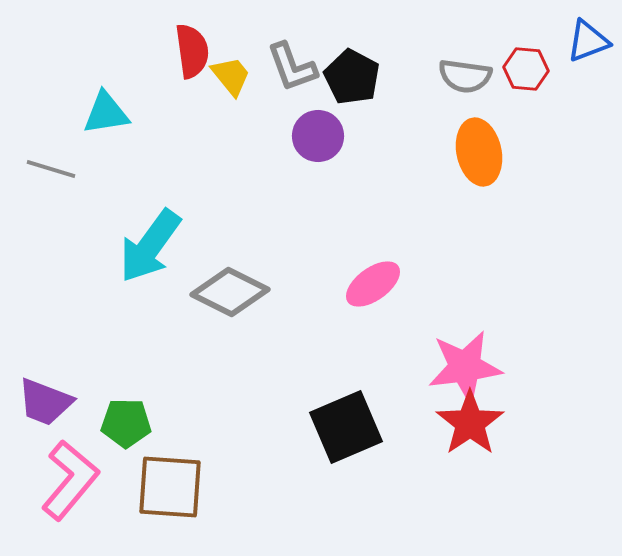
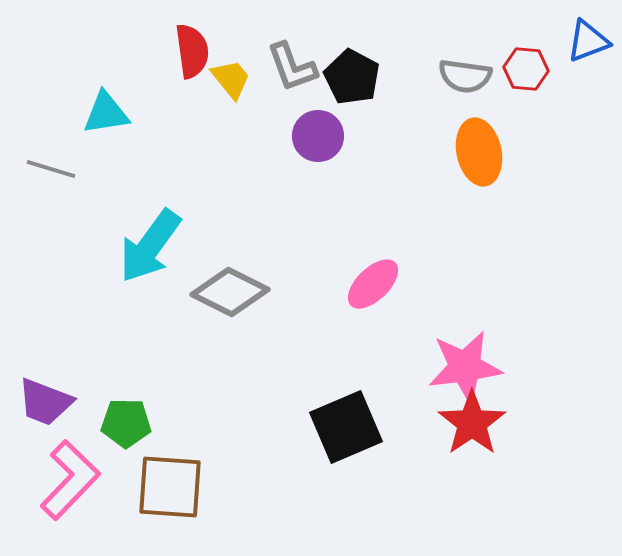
yellow trapezoid: moved 3 px down
pink ellipse: rotated 8 degrees counterclockwise
red star: moved 2 px right
pink L-shape: rotated 4 degrees clockwise
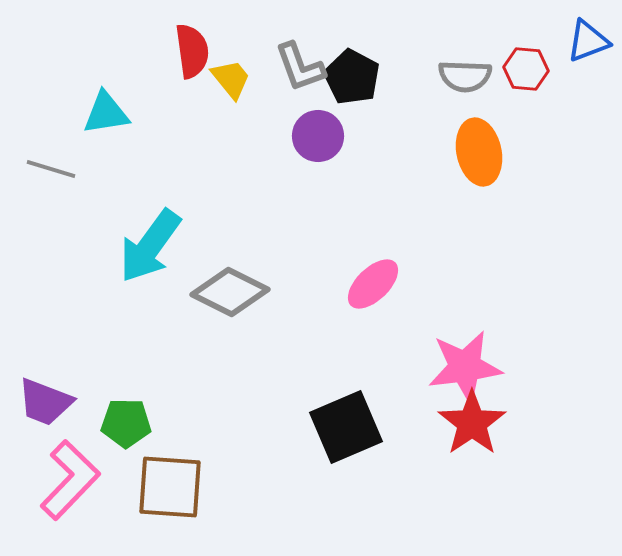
gray L-shape: moved 8 px right
gray semicircle: rotated 6 degrees counterclockwise
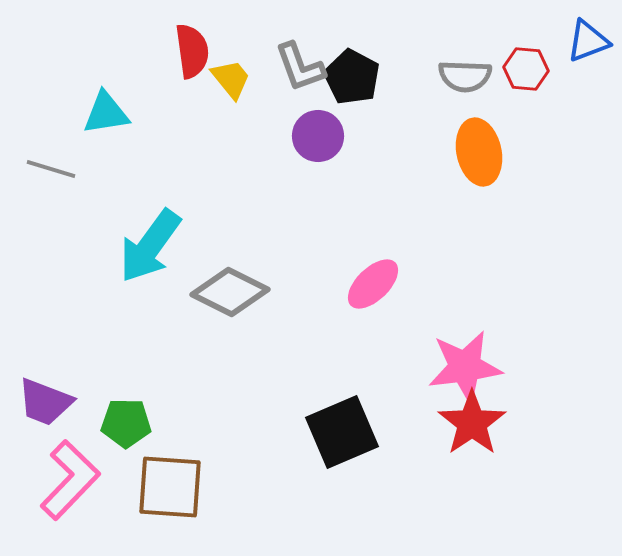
black square: moved 4 px left, 5 px down
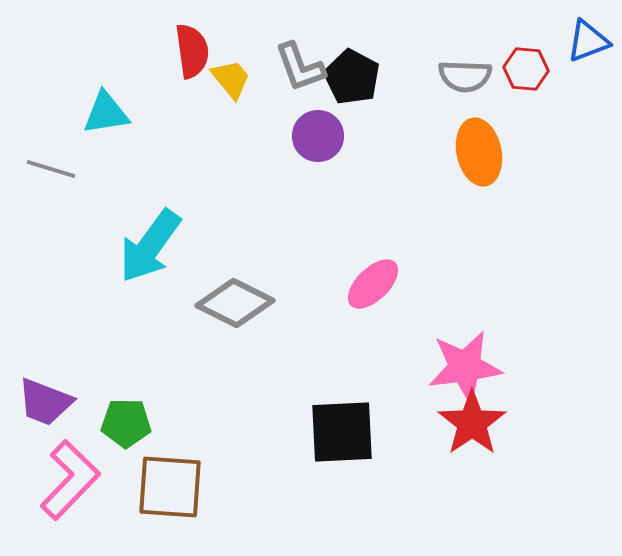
gray diamond: moved 5 px right, 11 px down
black square: rotated 20 degrees clockwise
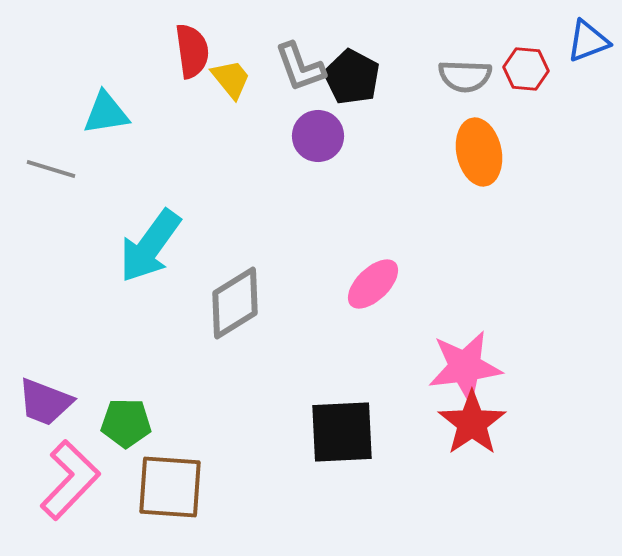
gray diamond: rotated 58 degrees counterclockwise
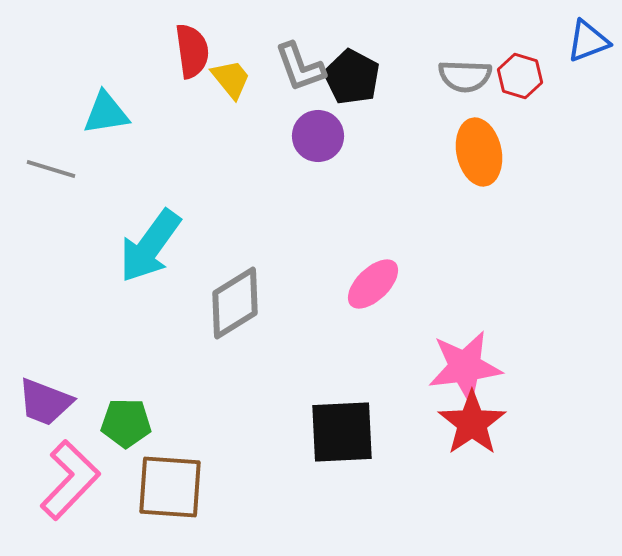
red hexagon: moved 6 px left, 7 px down; rotated 12 degrees clockwise
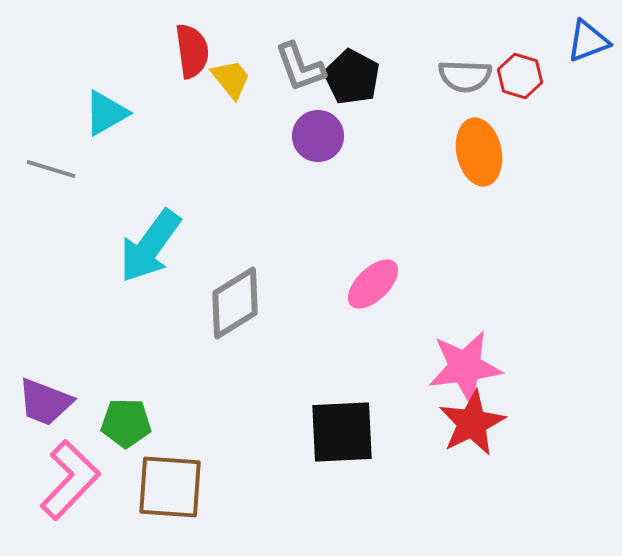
cyan triangle: rotated 21 degrees counterclockwise
red star: rotated 8 degrees clockwise
